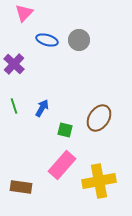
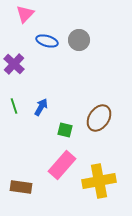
pink triangle: moved 1 px right, 1 px down
blue ellipse: moved 1 px down
blue arrow: moved 1 px left, 1 px up
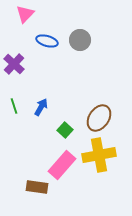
gray circle: moved 1 px right
green square: rotated 28 degrees clockwise
yellow cross: moved 26 px up
brown rectangle: moved 16 px right
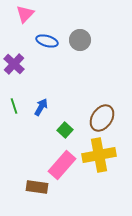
brown ellipse: moved 3 px right
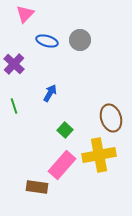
blue arrow: moved 9 px right, 14 px up
brown ellipse: moved 9 px right; rotated 52 degrees counterclockwise
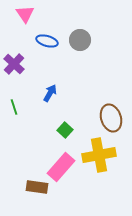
pink triangle: rotated 18 degrees counterclockwise
green line: moved 1 px down
pink rectangle: moved 1 px left, 2 px down
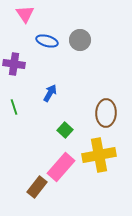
purple cross: rotated 35 degrees counterclockwise
brown ellipse: moved 5 px left, 5 px up; rotated 20 degrees clockwise
brown rectangle: rotated 60 degrees counterclockwise
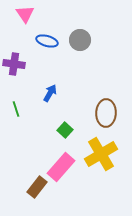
green line: moved 2 px right, 2 px down
yellow cross: moved 2 px right, 1 px up; rotated 20 degrees counterclockwise
